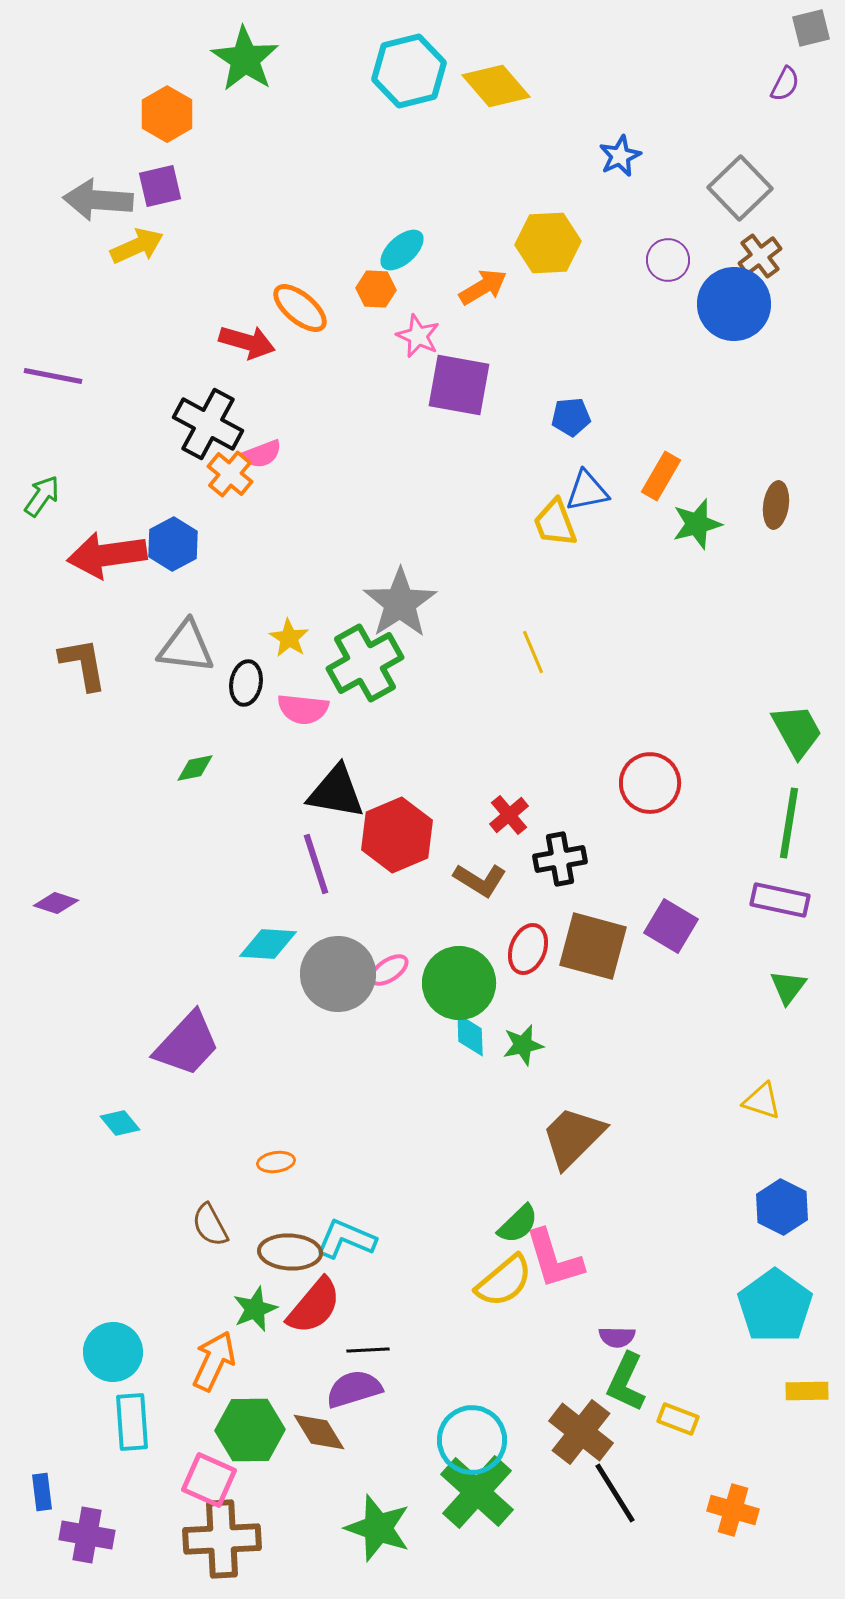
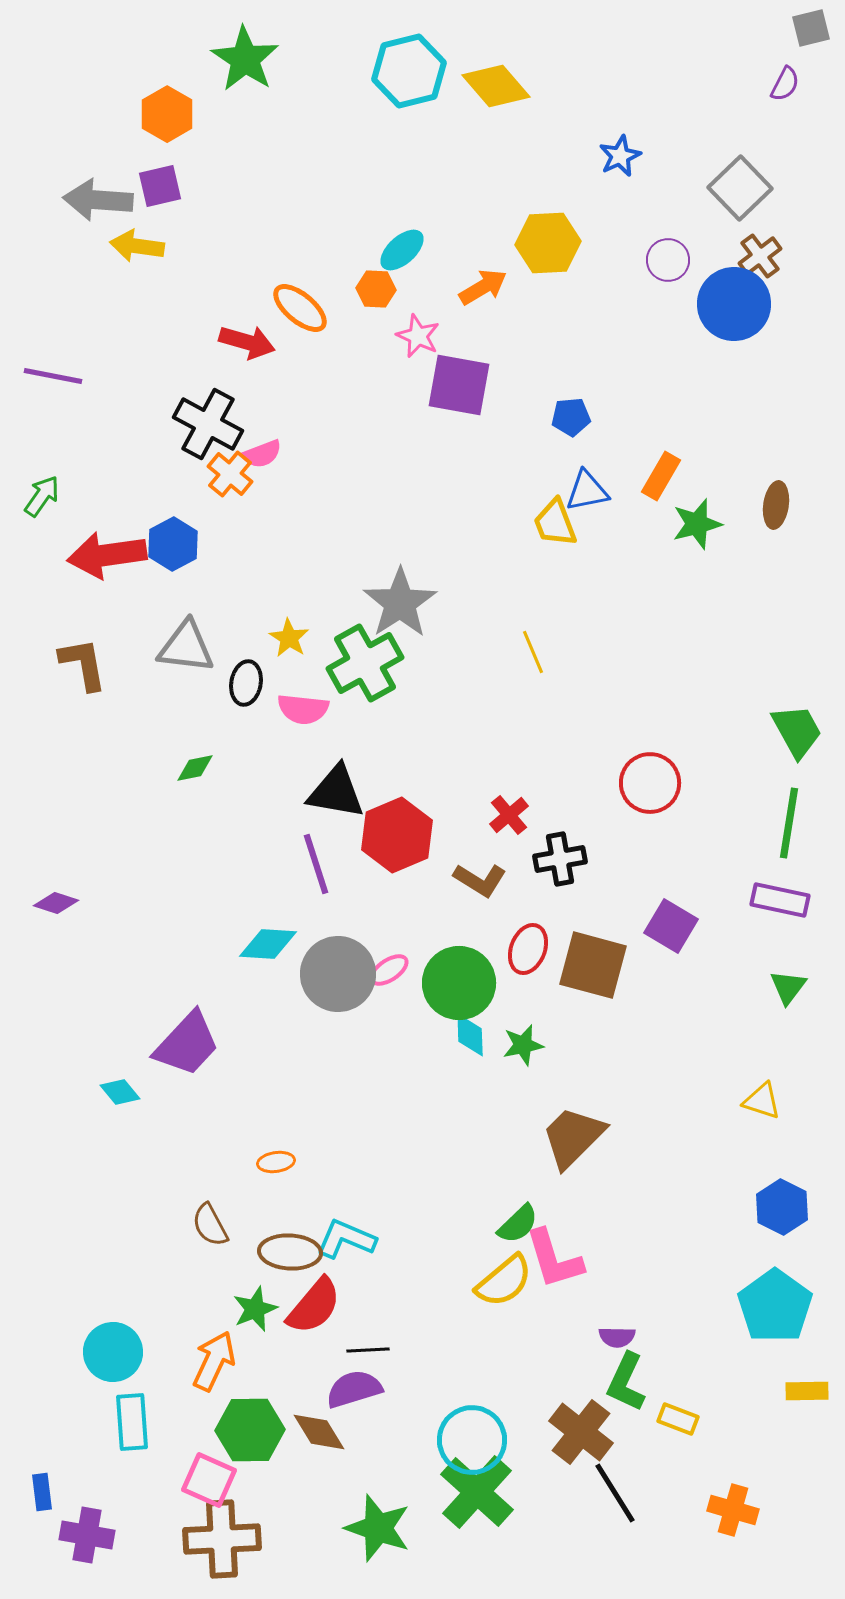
yellow arrow at (137, 246): rotated 148 degrees counterclockwise
brown square at (593, 946): moved 19 px down
cyan diamond at (120, 1123): moved 31 px up
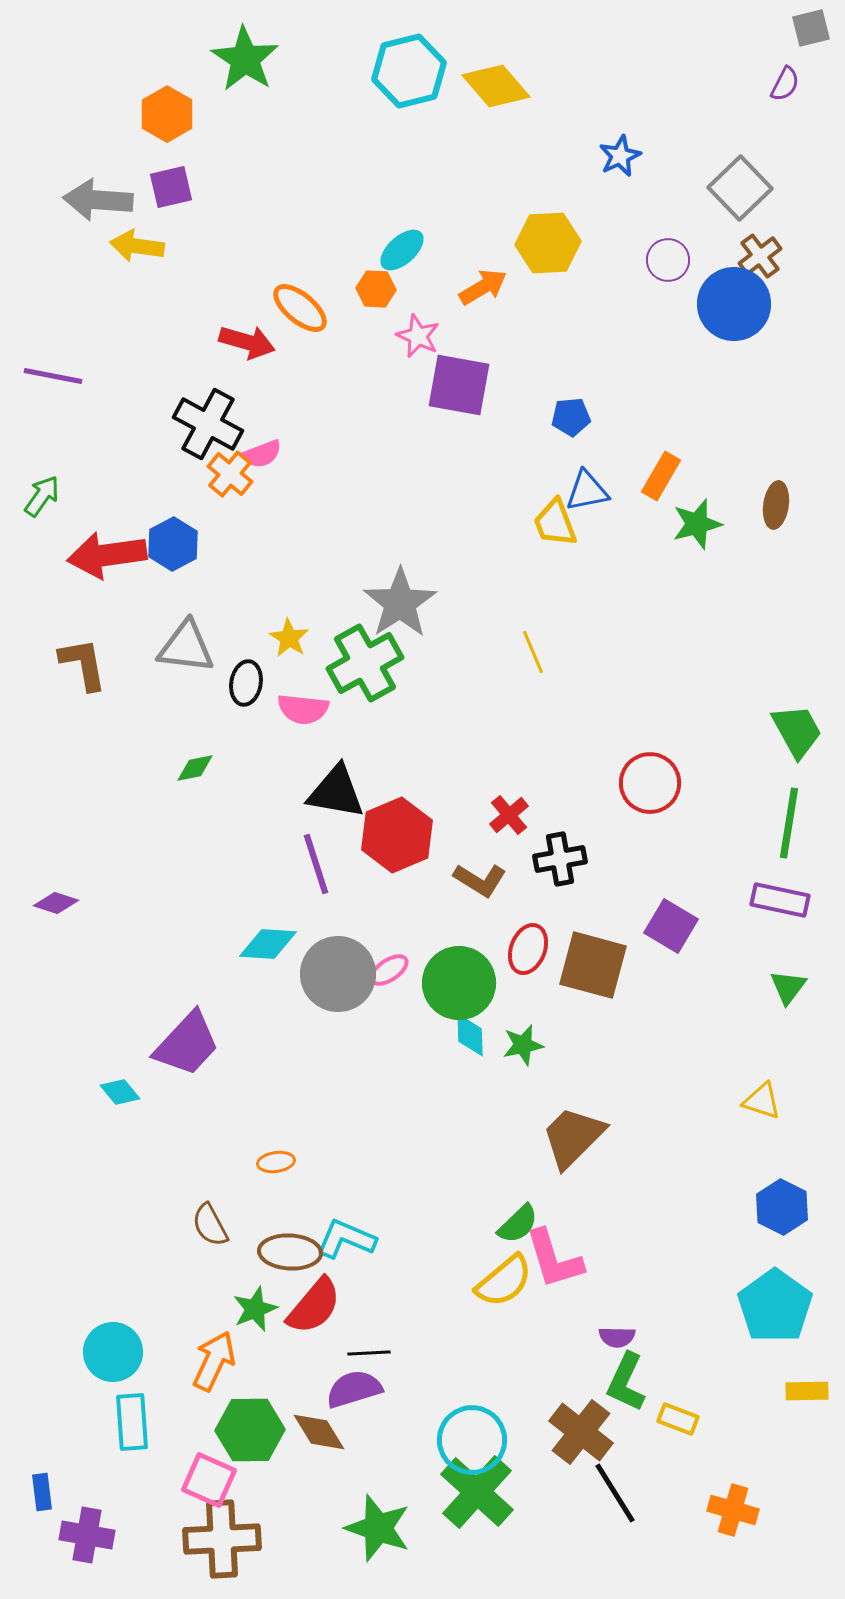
purple square at (160, 186): moved 11 px right, 1 px down
black line at (368, 1350): moved 1 px right, 3 px down
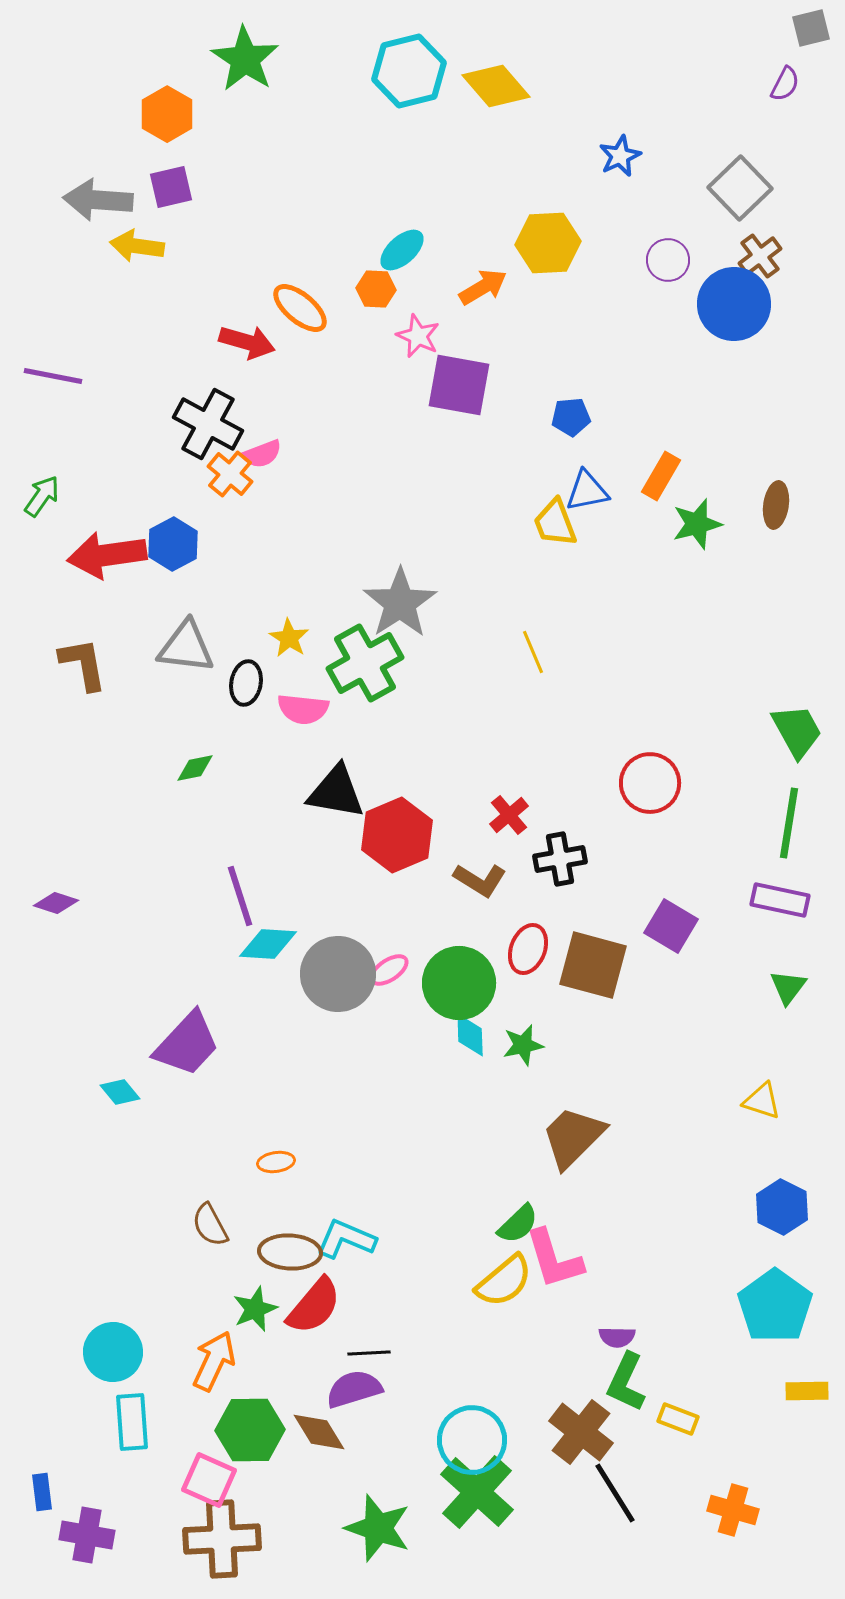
purple line at (316, 864): moved 76 px left, 32 px down
